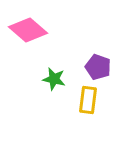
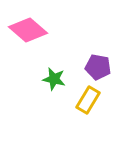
purple pentagon: rotated 10 degrees counterclockwise
yellow rectangle: rotated 24 degrees clockwise
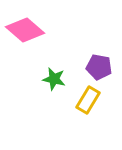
pink diamond: moved 3 px left
purple pentagon: moved 1 px right
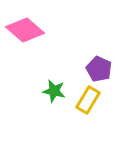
purple pentagon: moved 2 px down; rotated 15 degrees clockwise
green star: moved 12 px down
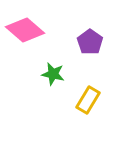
purple pentagon: moved 9 px left, 27 px up; rotated 10 degrees clockwise
green star: moved 1 px left, 17 px up
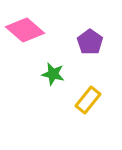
yellow rectangle: rotated 8 degrees clockwise
